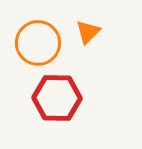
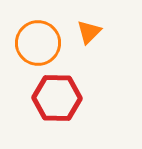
orange triangle: moved 1 px right
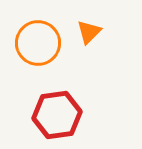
red hexagon: moved 17 px down; rotated 9 degrees counterclockwise
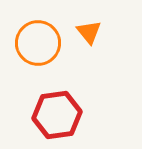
orange triangle: rotated 24 degrees counterclockwise
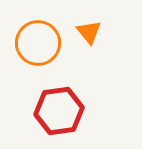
red hexagon: moved 2 px right, 4 px up
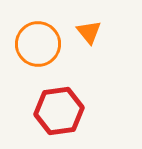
orange circle: moved 1 px down
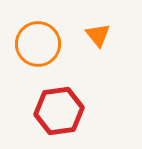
orange triangle: moved 9 px right, 3 px down
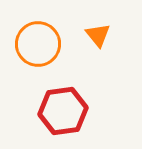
red hexagon: moved 4 px right
